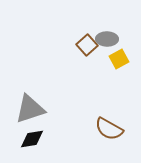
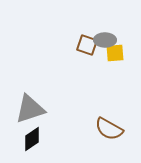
gray ellipse: moved 2 px left, 1 px down
brown square: rotated 30 degrees counterclockwise
yellow square: moved 4 px left, 6 px up; rotated 24 degrees clockwise
black diamond: rotated 25 degrees counterclockwise
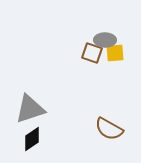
brown square: moved 5 px right, 8 px down
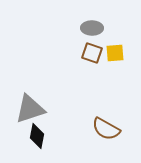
gray ellipse: moved 13 px left, 12 px up
brown semicircle: moved 3 px left
black diamond: moved 5 px right, 3 px up; rotated 45 degrees counterclockwise
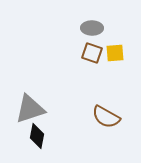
brown semicircle: moved 12 px up
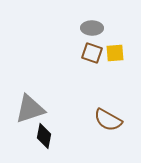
brown semicircle: moved 2 px right, 3 px down
black diamond: moved 7 px right
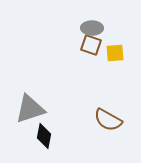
brown square: moved 1 px left, 8 px up
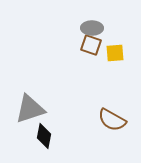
brown semicircle: moved 4 px right
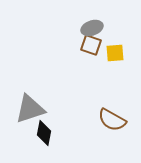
gray ellipse: rotated 20 degrees counterclockwise
black diamond: moved 3 px up
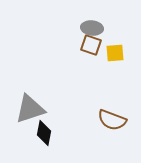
gray ellipse: rotated 25 degrees clockwise
brown semicircle: rotated 8 degrees counterclockwise
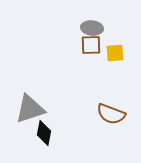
brown square: rotated 20 degrees counterclockwise
brown semicircle: moved 1 px left, 6 px up
